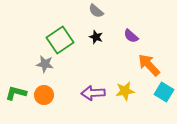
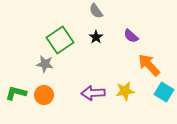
gray semicircle: rotated 14 degrees clockwise
black star: rotated 16 degrees clockwise
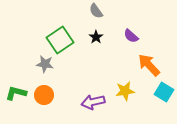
purple arrow: moved 9 px down; rotated 10 degrees counterclockwise
